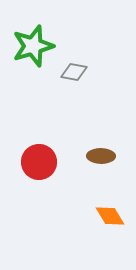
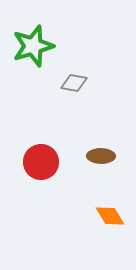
gray diamond: moved 11 px down
red circle: moved 2 px right
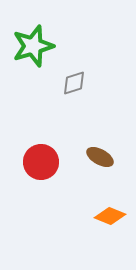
gray diamond: rotated 28 degrees counterclockwise
brown ellipse: moved 1 px left, 1 px down; rotated 28 degrees clockwise
orange diamond: rotated 36 degrees counterclockwise
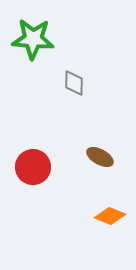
green star: moved 7 px up; rotated 21 degrees clockwise
gray diamond: rotated 72 degrees counterclockwise
red circle: moved 8 px left, 5 px down
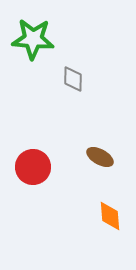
gray diamond: moved 1 px left, 4 px up
orange diamond: rotated 64 degrees clockwise
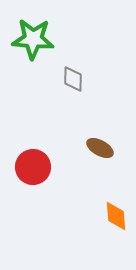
brown ellipse: moved 9 px up
orange diamond: moved 6 px right
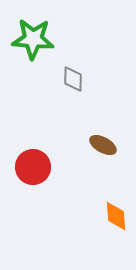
brown ellipse: moved 3 px right, 3 px up
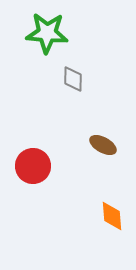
green star: moved 14 px right, 6 px up
red circle: moved 1 px up
orange diamond: moved 4 px left
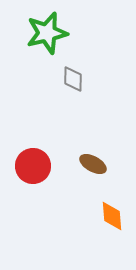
green star: rotated 18 degrees counterclockwise
brown ellipse: moved 10 px left, 19 px down
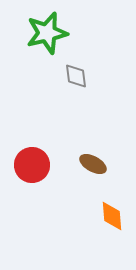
gray diamond: moved 3 px right, 3 px up; rotated 8 degrees counterclockwise
red circle: moved 1 px left, 1 px up
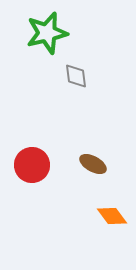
orange diamond: rotated 32 degrees counterclockwise
